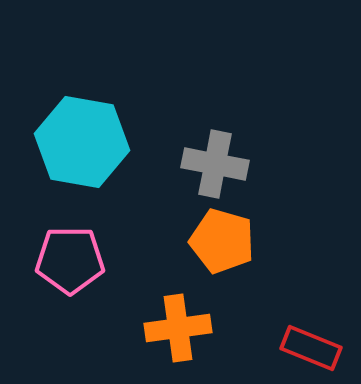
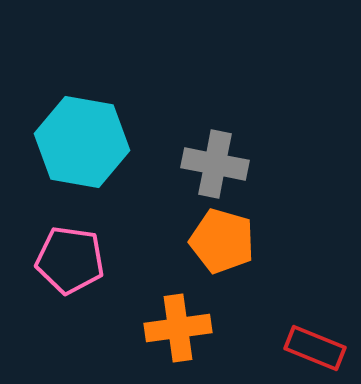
pink pentagon: rotated 8 degrees clockwise
red rectangle: moved 4 px right
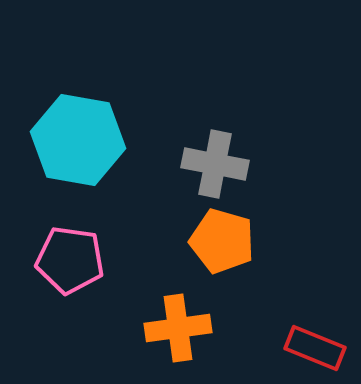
cyan hexagon: moved 4 px left, 2 px up
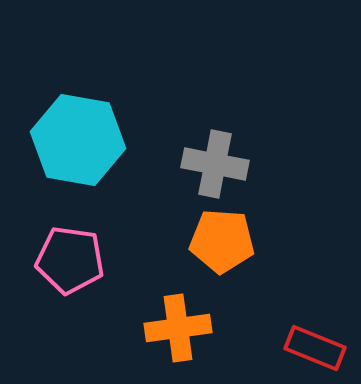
orange pentagon: rotated 12 degrees counterclockwise
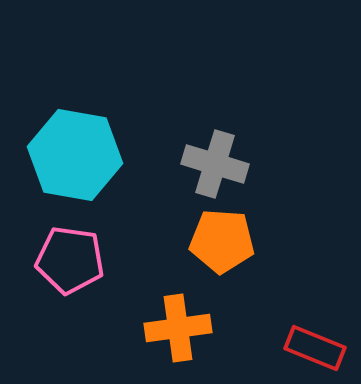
cyan hexagon: moved 3 px left, 15 px down
gray cross: rotated 6 degrees clockwise
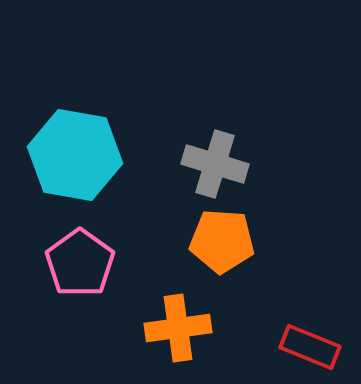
pink pentagon: moved 10 px right, 3 px down; rotated 28 degrees clockwise
red rectangle: moved 5 px left, 1 px up
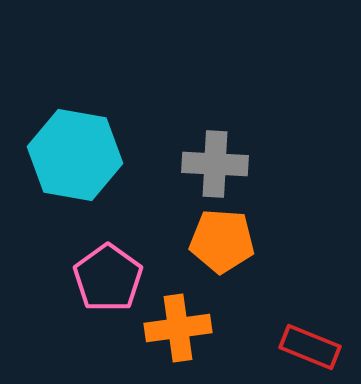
gray cross: rotated 14 degrees counterclockwise
pink pentagon: moved 28 px right, 15 px down
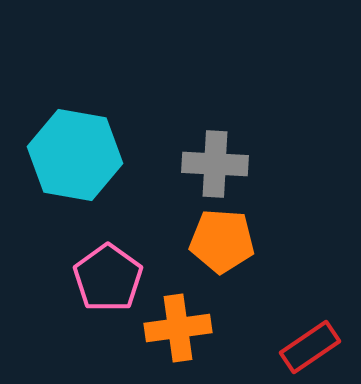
red rectangle: rotated 56 degrees counterclockwise
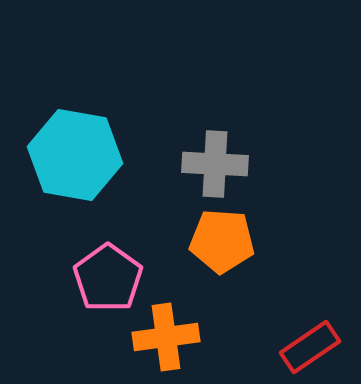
orange cross: moved 12 px left, 9 px down
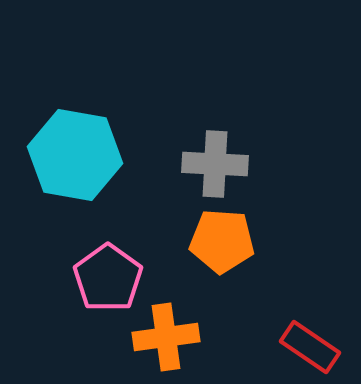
red rectangle: rotated 68 degrees clockwise
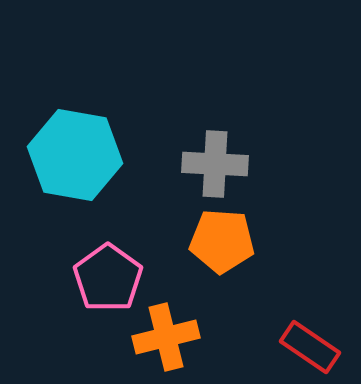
orange cross: rotated 6 degrees counterclockwise
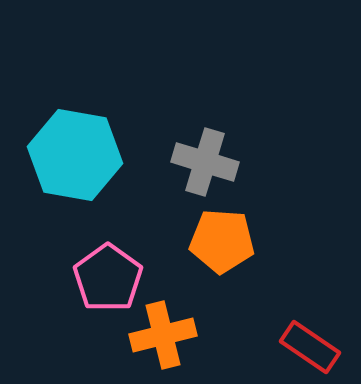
gray cross: moved 10 px left, 2 px up; rotated 14 degrees clockwise
orange cross: moved 3 px left, 2 px up
